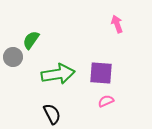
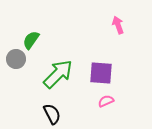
pink arrow: moved 1 px right, 1 px down
gray circle: moved 3 px right, 2 px down
green arrow: rotated 36 degrees counterclockwise
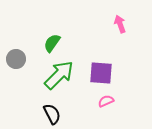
pink arrow: moved 2 px right, 1 px up
green semicircle: moved 21 px right, 3 px down
green arrow: moved 1 px right, 1 px down
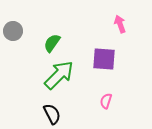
gray circle: moved 3 px left, 28 px up
purple square: moved 3 px right, 14 px up
pink semicircle: rotated 49 degrees counterclockwise
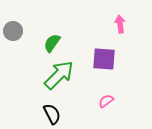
pink arrow: rotated 12 degrees clockwise
pink semicircle: rotated 35 degrees clockwise
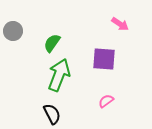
pink arrow: rotated 132 degrees clockwise
green arrow: rotated 24 degrees counterclockwise
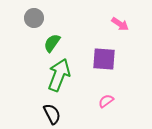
gray circle: moved 21 px right, 13 px up
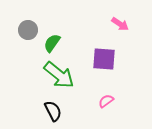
gray circle: moved 6 px left, 12 px down
green arrow: rotated 108 degrees clockwise
black semicircle: moved 1 px right, 3 px up
